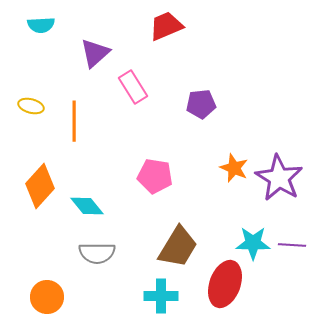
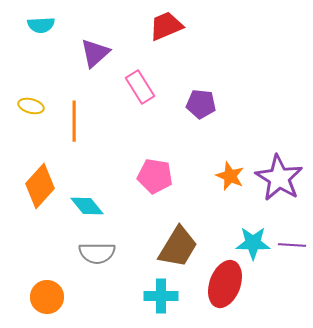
pink rectangle: moved 7 px right
purple pentagon: rotated 12 degrees clockwise
orange star: moved 4 px left, 8 px down
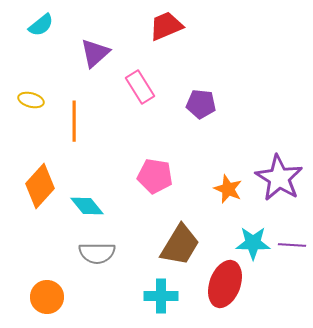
cyan semicircle: rotated 36 degrees counterclockwise
yellow ellipse: moved 6 px up
orange star: moved 2 px left, 13 px down
brown trapezoid: moved 2 px right, 2 px up
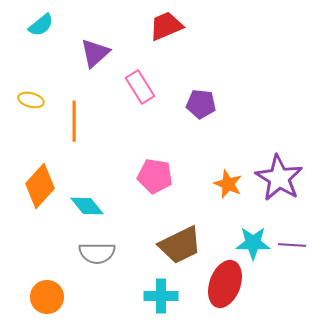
orange star: moved 5 px up
brown trapezoid: rotated 33 degrees clockwise
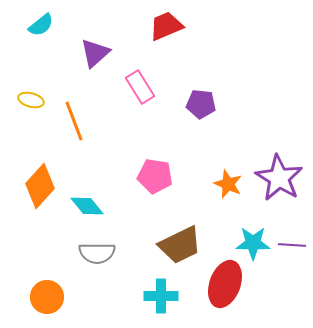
orange line: rotated 21 degrees counterclockwise
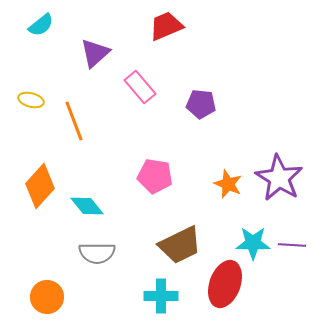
pink rectangle: rotated 8 degrees counterclockwise
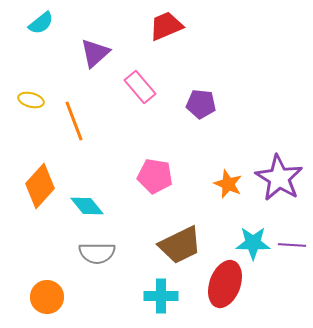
cyan semicircle: moved 2 px up
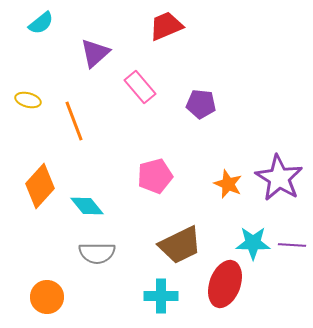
yellow ellipse: moved 3 px left
pink pentagon: rotated 24 degrees counterclockwise
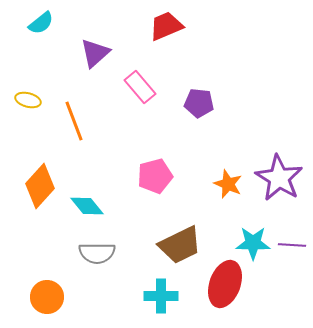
purple pentagon: moved 2 px left, 1 px up
